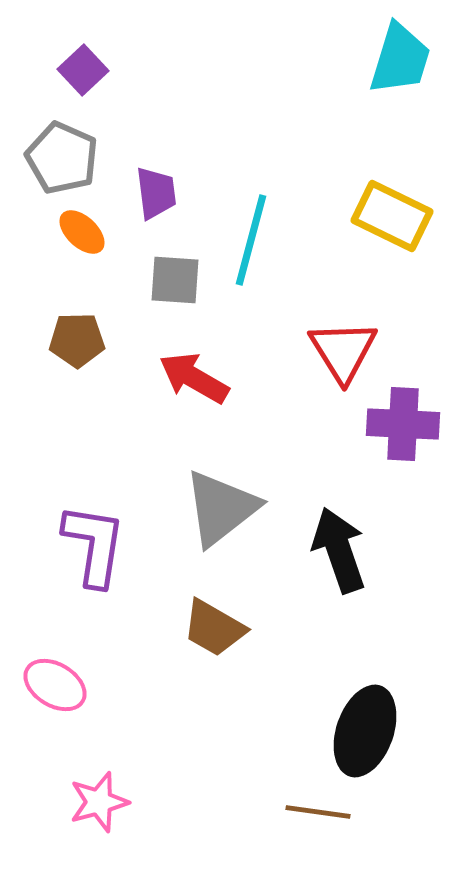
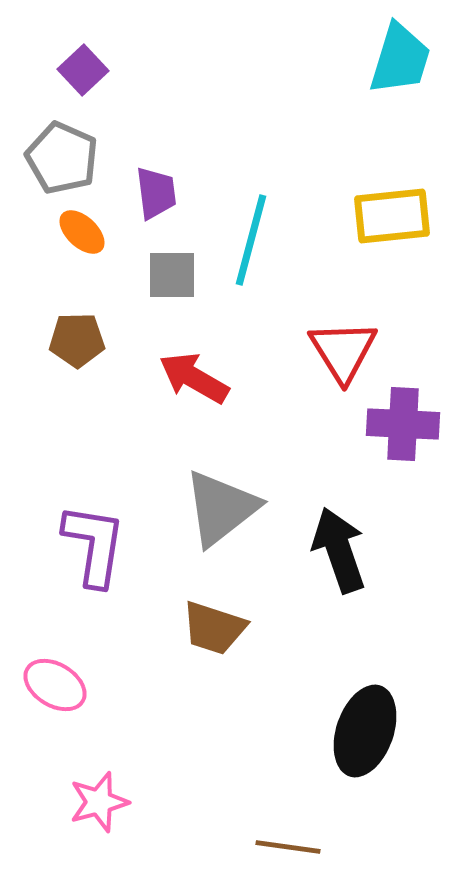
yellow rectangle: rotated 32 degrees counterclockwise
gray square: moved 3 px left, 5 px up; rotated 4 degrees counterclockwise
brown trapezoid: rotated 12 degrees counterclockwise
brown line: moved 30 px left, 35 px down
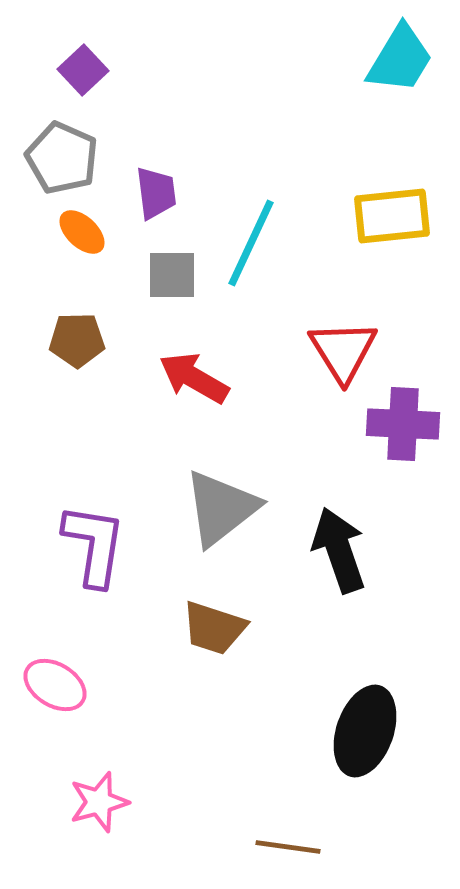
cyan trapezoid: rotated 14 degrees clockwise
cyan line: moved 3 px down; rotated 10 degrees clockwise
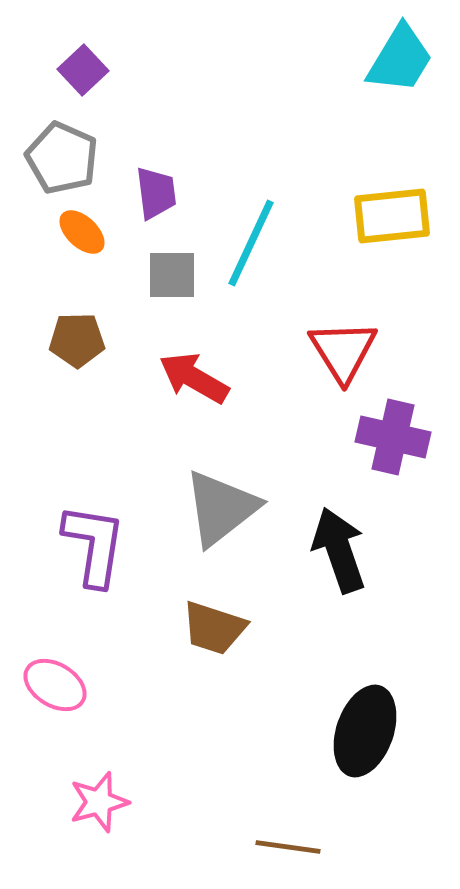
purple cross: moved 10 px left, 13 px down; rotated 10 degrees clockwise
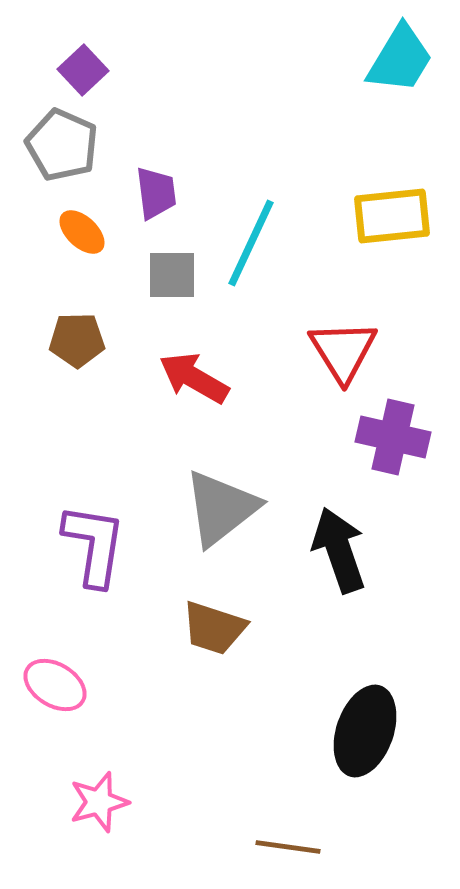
gray pentagon: moved 13 px up
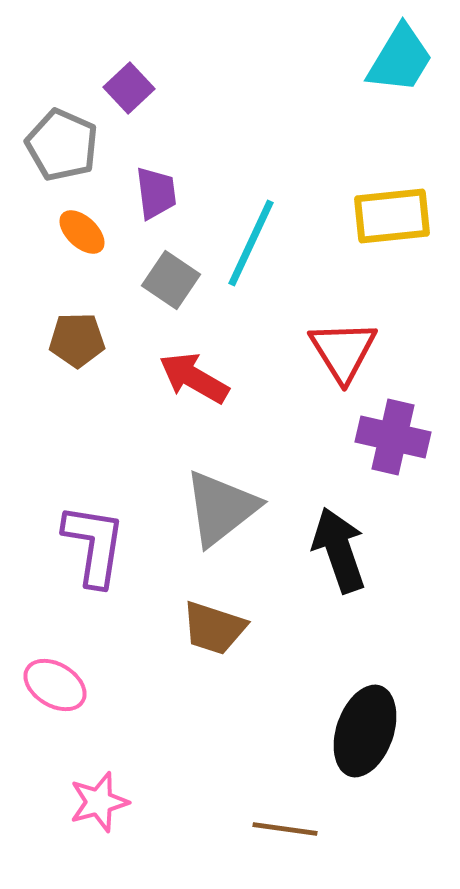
purple square: moved 46 px right, 18 px down
gray square: moved 1 px left, 5 px down; rotated 34 degrees clockwise
brown line: moved 3 px left, 18 px up
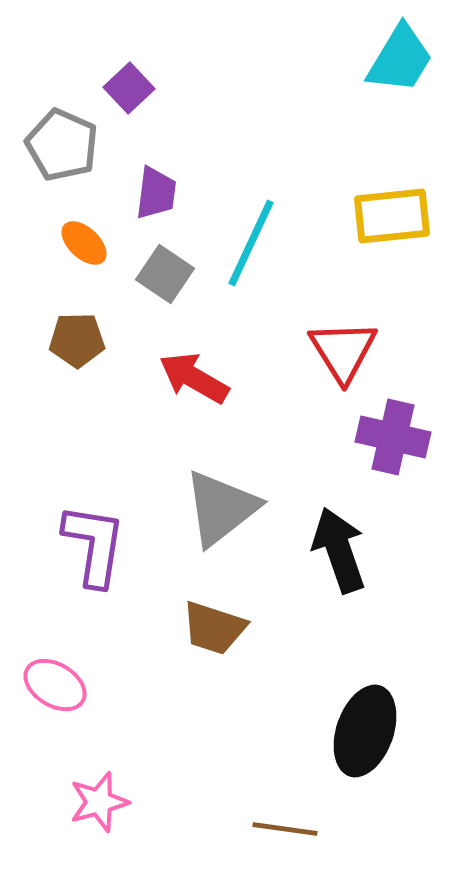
purple trapezoid: rotated 14 degrees clockwise
orange ellipse: moved 2 px right, 11 px down
gray square: moved 6 px left, 6 px up
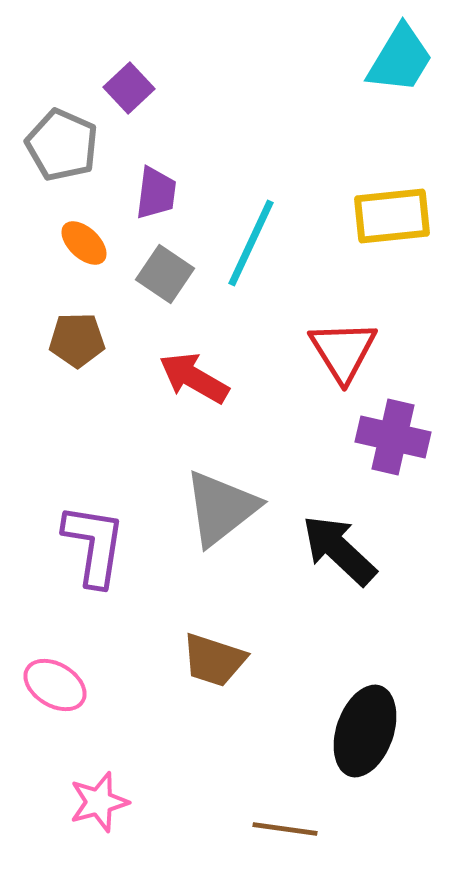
black arrow: rotated 28 degrees counterclockwise
brown trapezoid: moved 32 px down
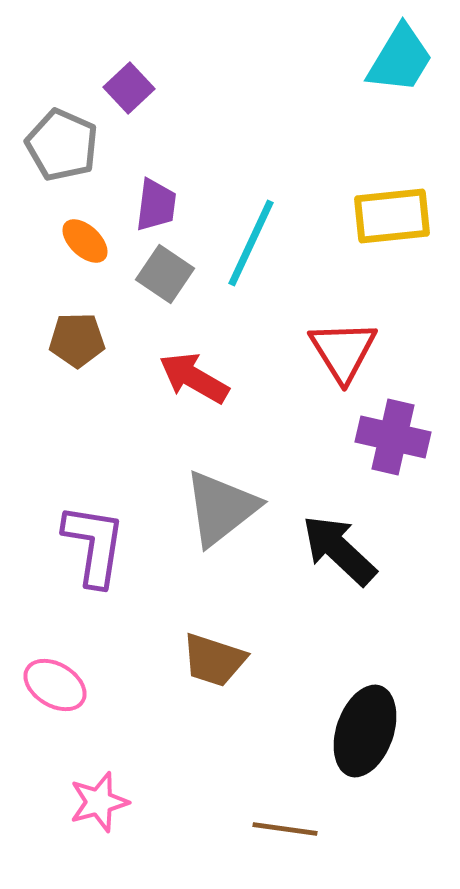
purple trapezoid: moved 12 px down
orange ellipse: moved 1 px right, 2 px up
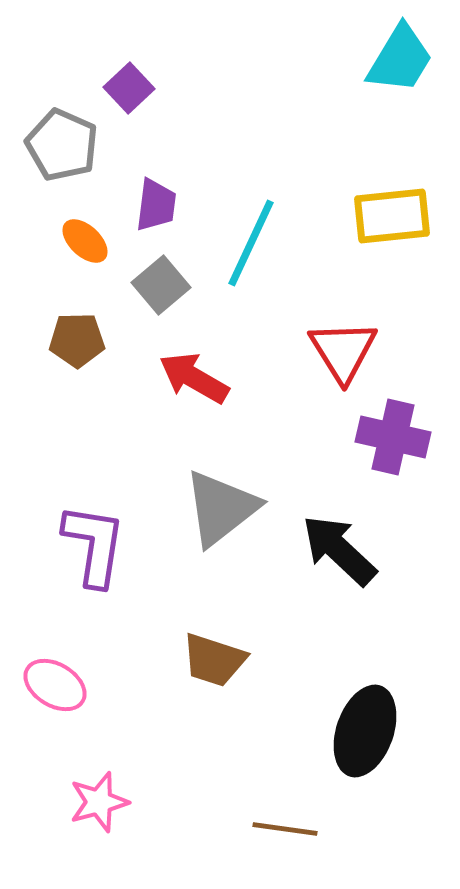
gray square: moved 4 px left, 11 px down; rotated 16 degrees clockwise
